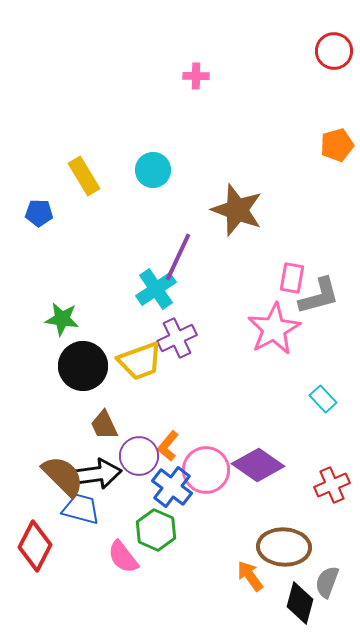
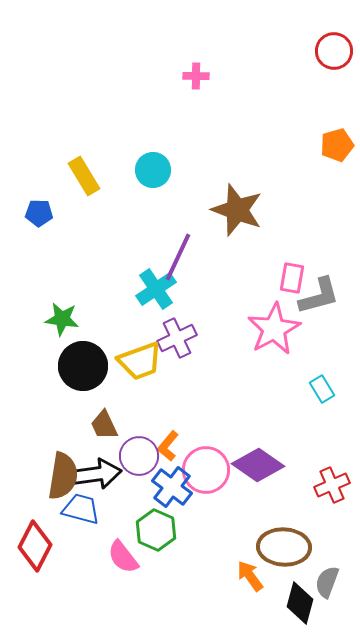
cyan rectangle: moved 1 px left, 10 px up; rotated 12 degrees clockwise
brown semicircle: rotated 54 degrees clockwise
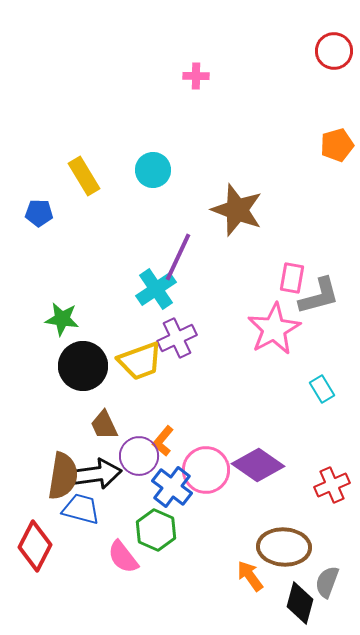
orange L-shape: moved 5 px left, 5 px up
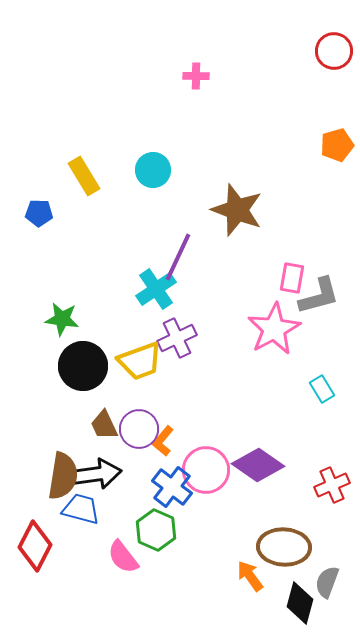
purple circle: moved 27 px up
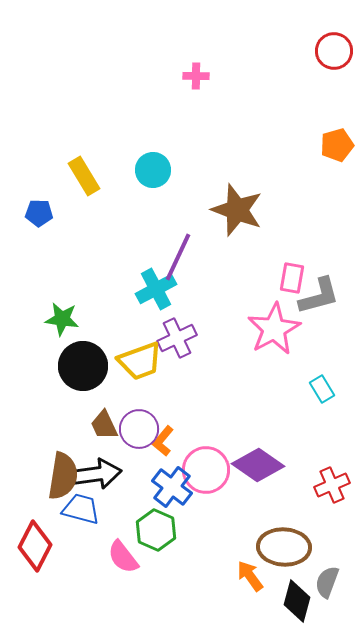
cyan cross: rotated 6 degrees clockwise
black diamond: moved 3 px left, 2 px up
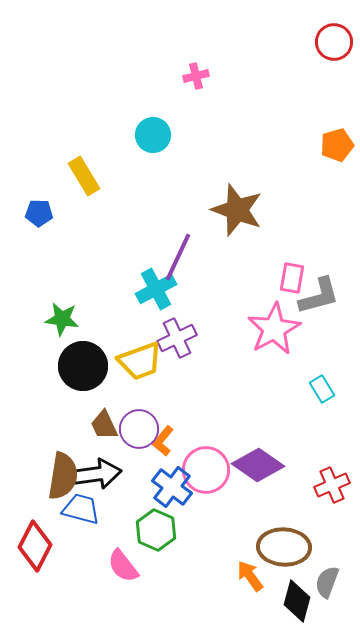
red circle: moved 9 px up
pink cross: rotated 15 degrees counterclockwise
cyan circle: moved 35 px up
pink semicircle: moved 9 px down
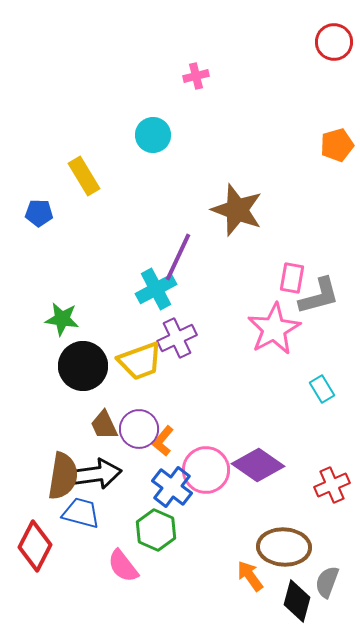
blue trapezoid: moved 4 px down
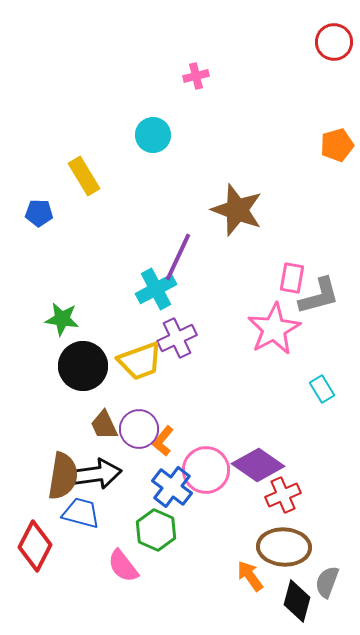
red cross: moved 49 px left, 10 px down
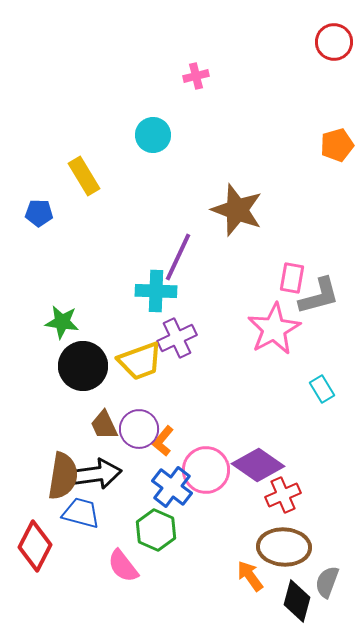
cyan cross: moved 2 px down; rotated 30 degrees clockwise
green star: moved 3 px down
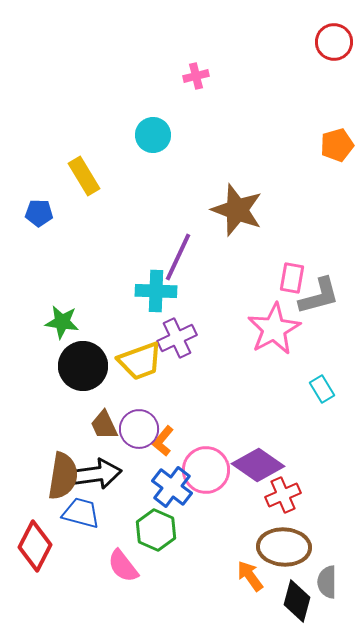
gray semicircle: rotated 20 degrees counterclockwise
